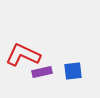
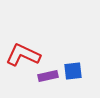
purple rectangle: moved 6 px right, 4 px down
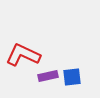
blue square: moved 1 px left, 6 px down
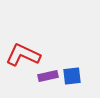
blue square: moved 1 px up
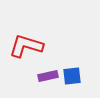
red L-shape: moved 3 px right, 9 px up; rotated 8 degrees counterclockwise
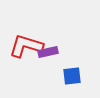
purple rectangle: moved 24 px up
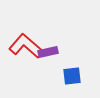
red L-shape: rotated 24 degrees clockwise
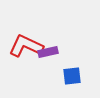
red L-shape: rotated 16 degrees counterclockwise
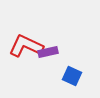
blue square: rotated 30 degrees clockwise
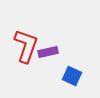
red L-shape: rotated 84 degrees clockwise
